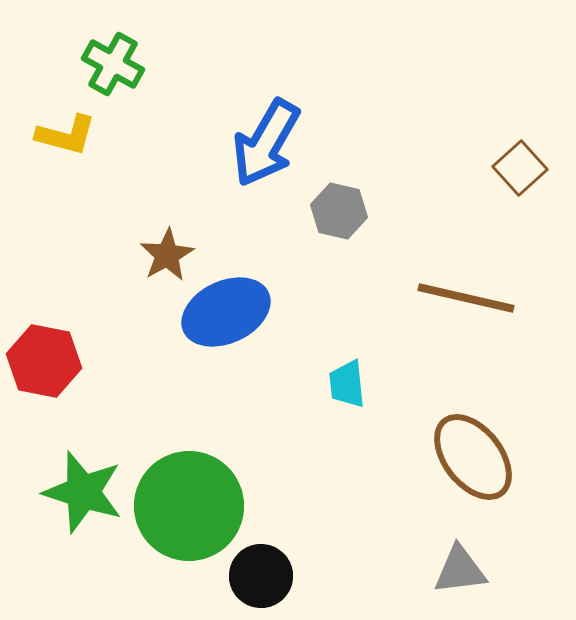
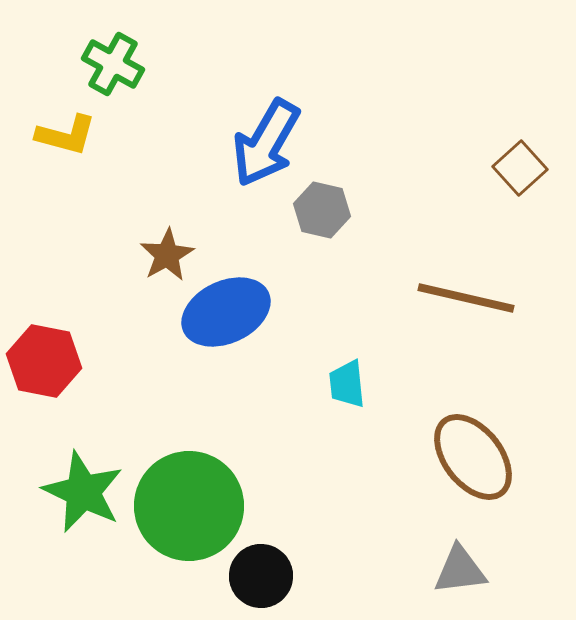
gray hexagon: moved 17 px left, 1 px up
green star: rotated 8 degrees clockwise
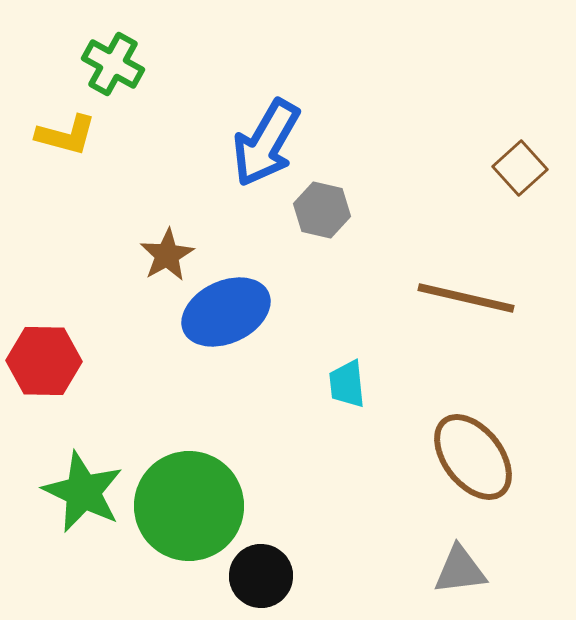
red hexagon: rotated 10 degrees counterclockwise
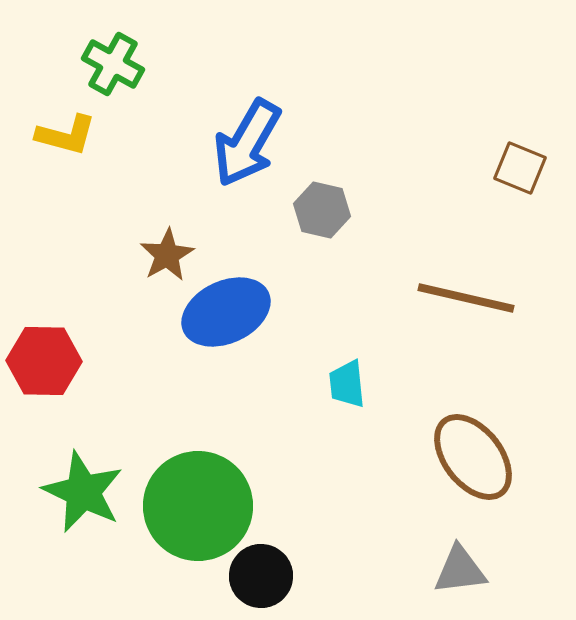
blue arrow: moved 19 px left
brown square: rotated 26 degrees counterclockwise
green circle: moved 9 px right
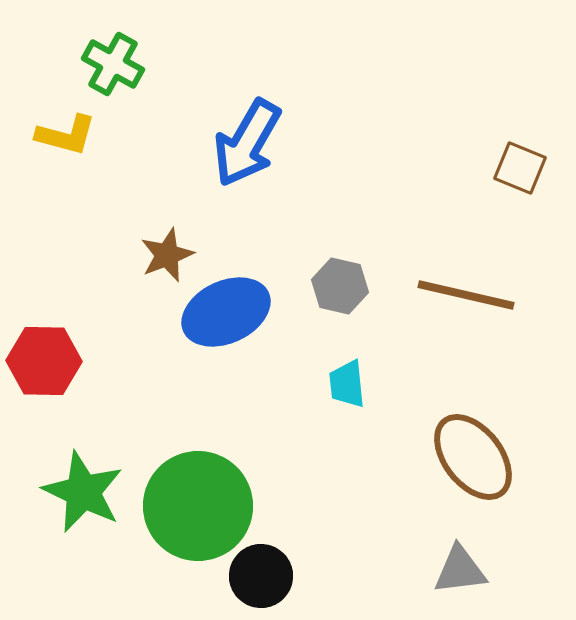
gray hexagon: moved 18 px right, 76 px down
brown star: rotated 8 degrees clockwise
brown line: moved 3 px up
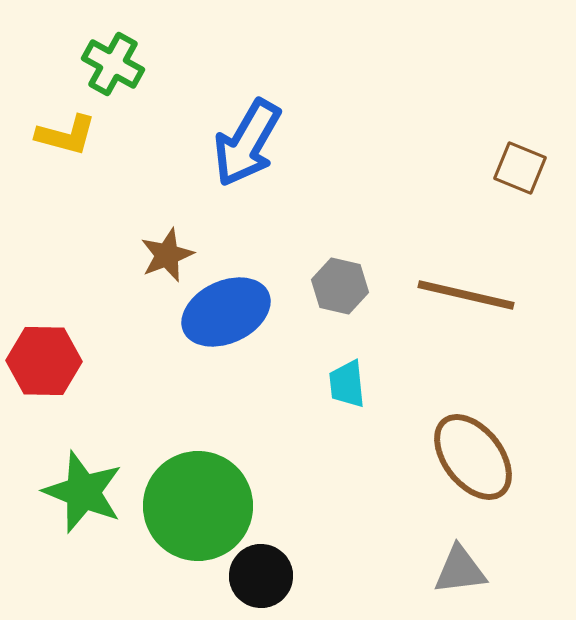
green star: rotated 4 degrees counterclockwise
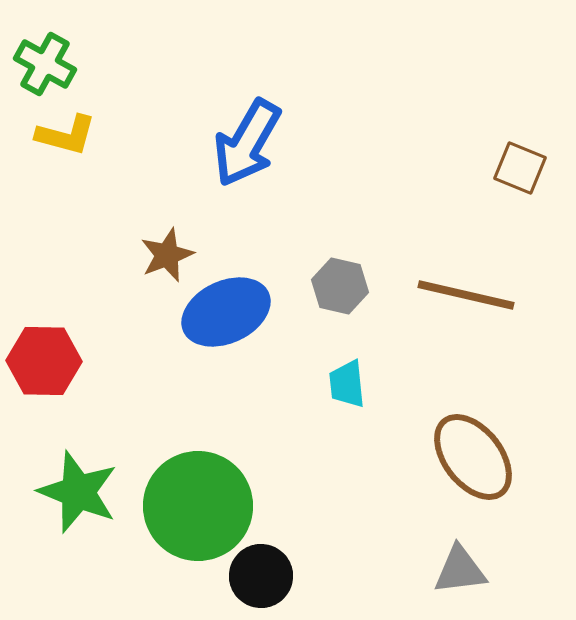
green cross: moved 68 px left
green star: moved 5 px left
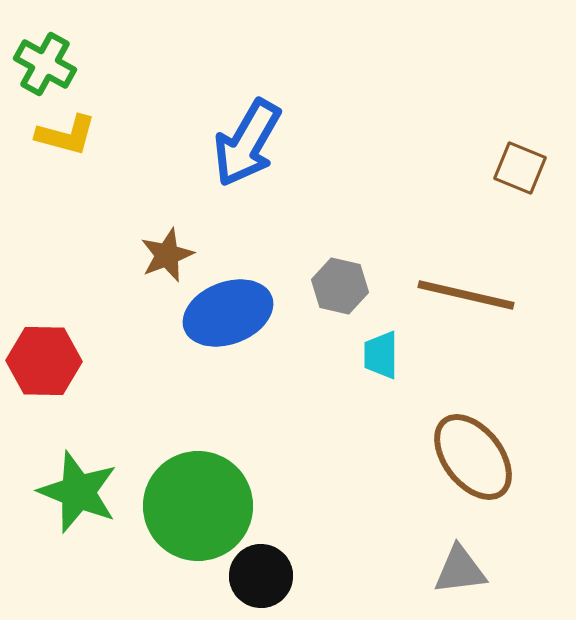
blue ellipse: moved 2 px right, 1 px down; rotated 4 degrees clockwise
cyan trapezoid: moved 34 px right, 29 px up; rotated 6 degrees clockwise
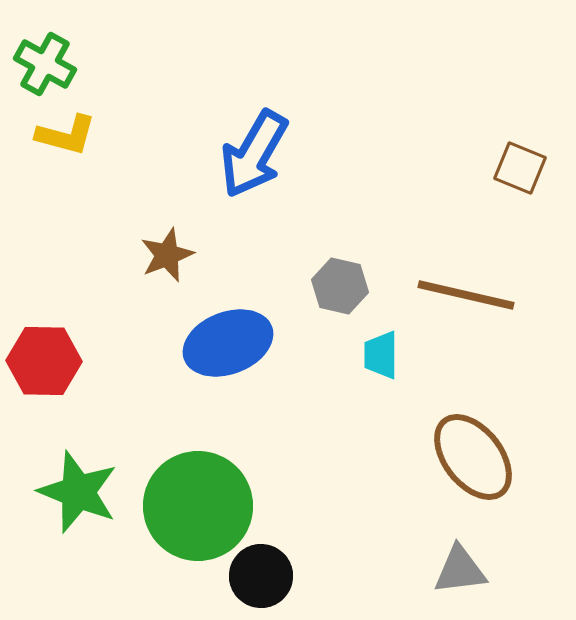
blue arrow: moved 7 px right, 11 px down
blue ellipse: moved 30 px down
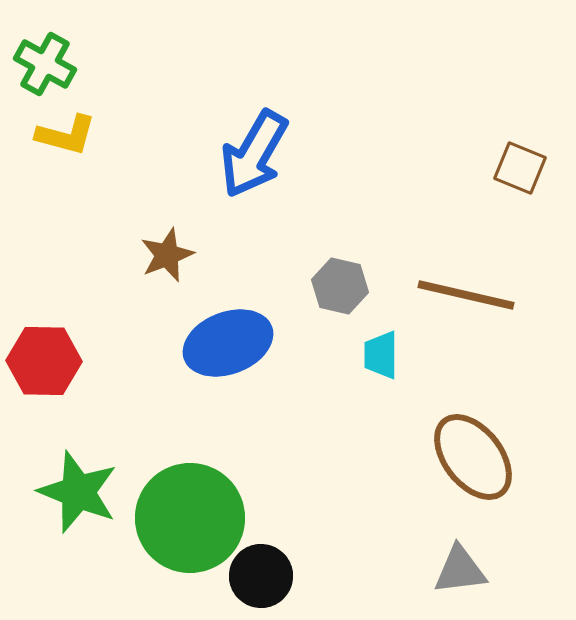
green circle: moved 8 px left, 12 px down
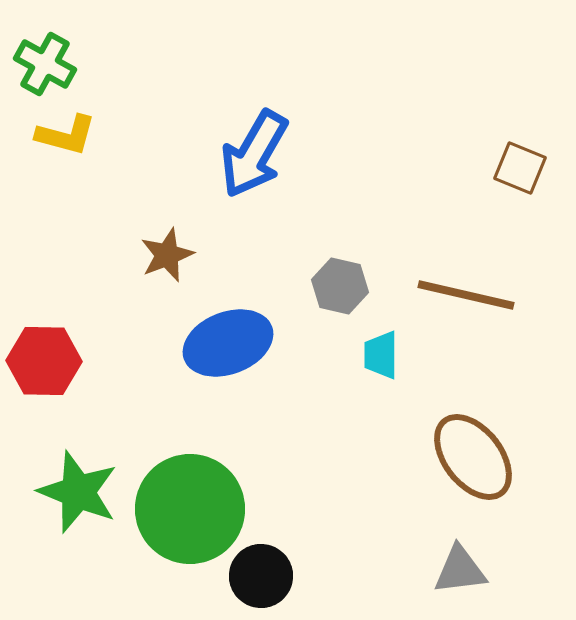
green circle: moved 9 px up
